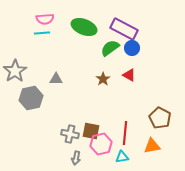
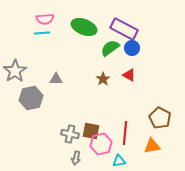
cyan triangle: moved 3 px left, 4 px down
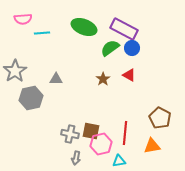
pink semicircle: moved 22 px left
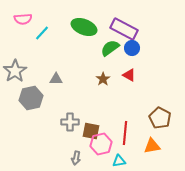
cyan line: rotated 42 degrees counterclockwise
gray cross: moved 12 px up; rotated 12 degrees counterclockwise
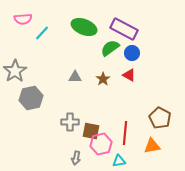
blue circle: moved 5 px down
gray triangle: moved 19 px right, 2 px up
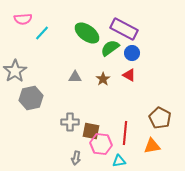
green ellipse: moved 3 px right, 6 px down; rotated 15 degrees clockwise
pink hexagon: rotated 20 degrees clockwise
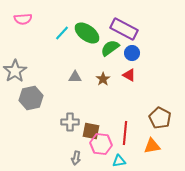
cyan line: moved 20 px right
